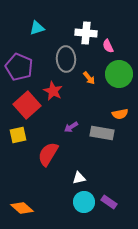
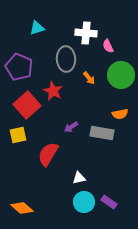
green circle: moved 2 px right, 1 px down
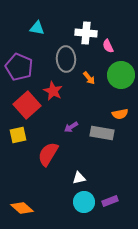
cyan triangle: rotated 28 degrees clockwise
purple rectangle: moved 1 px right, 1 px up; rotated 56 degrees counterclockwise
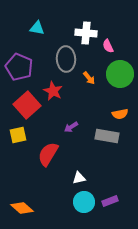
green circle: moved 1 px left, 1 px up
gray rectangle: moved 5 px right, 3 px down
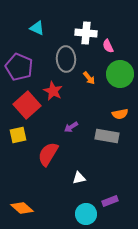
cyan triangle: rotated 14 degrees clockwise
cyan circle: moved 2 px right, 12 px down
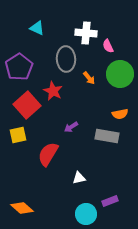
purple pentagon: rotated 16 degrees clockwise
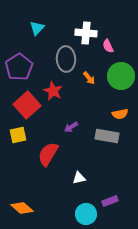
cyan triangle: rotated 49 degrees clockwise
green circle: moved 1 px right, 2 px down
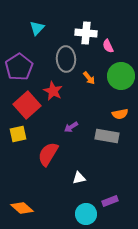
yellow square: moved 1 px up
